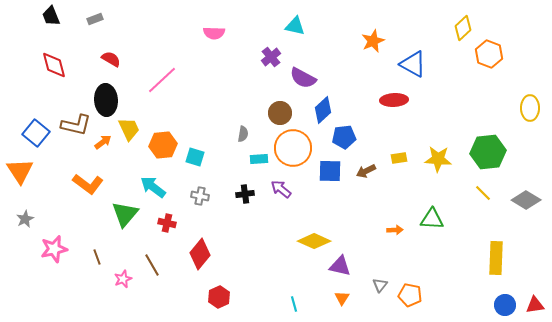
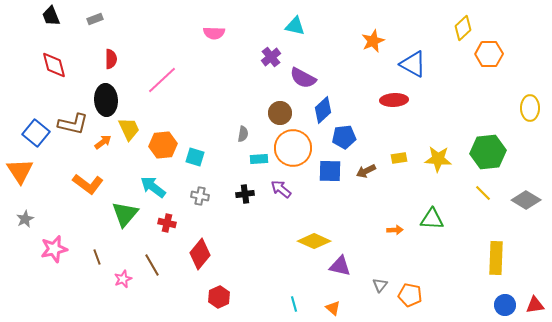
orange hexagon at (489, 54): rotated 20 degrees counterclockwise
red semicircle at (111, 59): rotated 60 degrees clockwise
brown L-shape at (76, 125): moved 3 px left, 1 px up
orange triangle at (342, 298): moved 9 px left, 10 px down; rotated 21 degrees counterclockwise
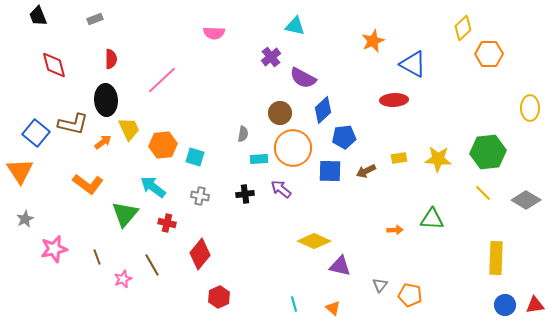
black trapezoid at (51, 16): moved 13 px left
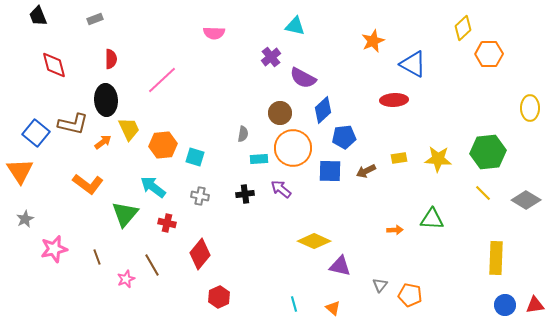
pink star at (123, 279): moved 3 px right
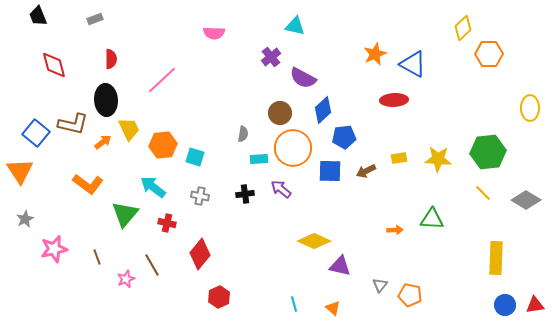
orange star at (373, 41): moved 2 px right, 13 px down
